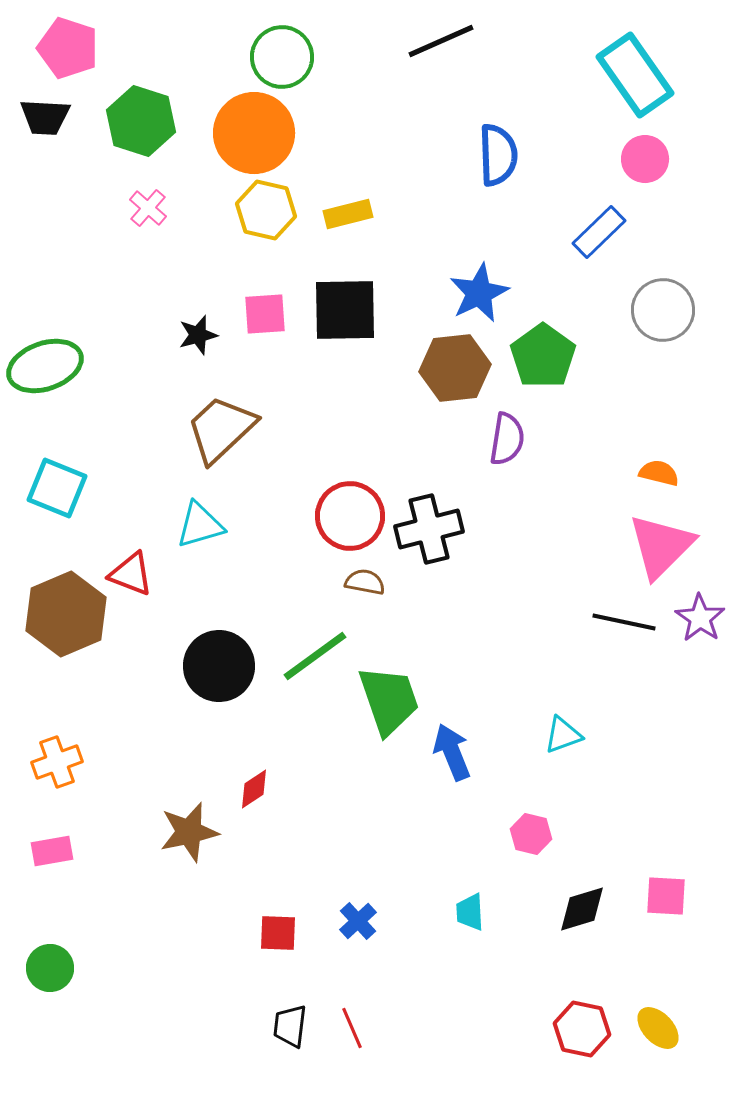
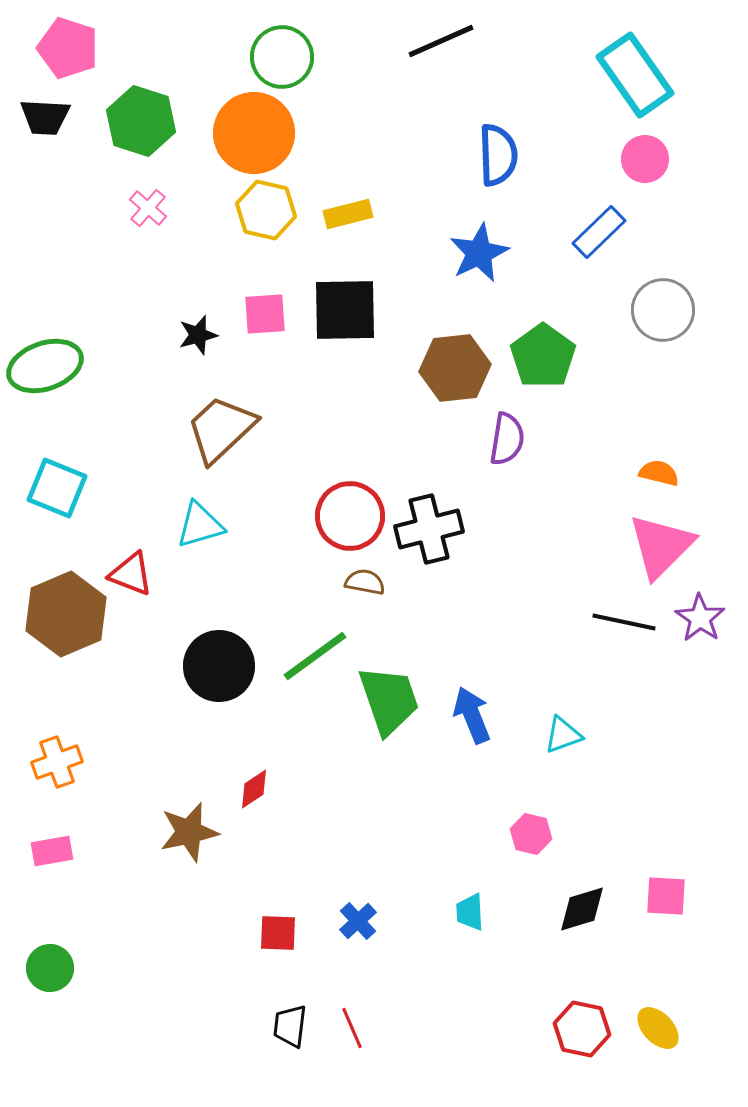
blue star at (479, 293): moved 40 px up
blue arrow at (452, 752): moved 20 px right, 37 px up
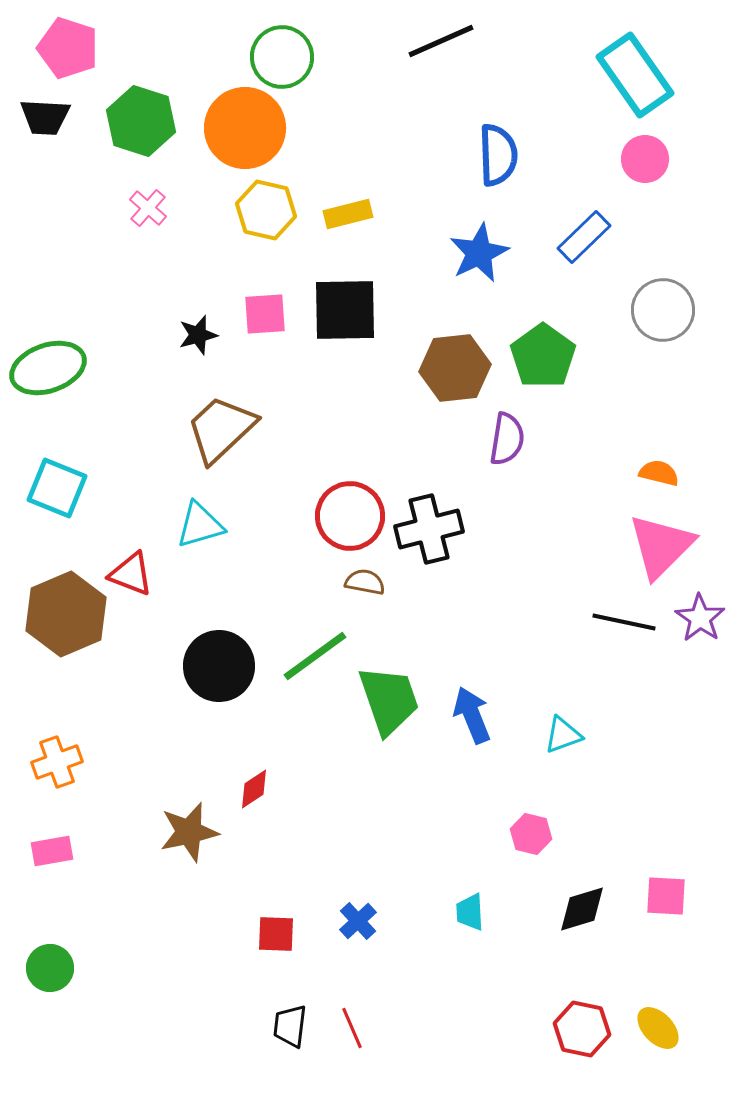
orange circle at (254, 133): moved 9 px left, 5 px up
blue rectangle at (599, 232): moved 15 px left, 5 px down
green ellipse at (45, 366): moved 3 px right, 2 px down
red square at (278, 933): moved 2 px left, 1 px down
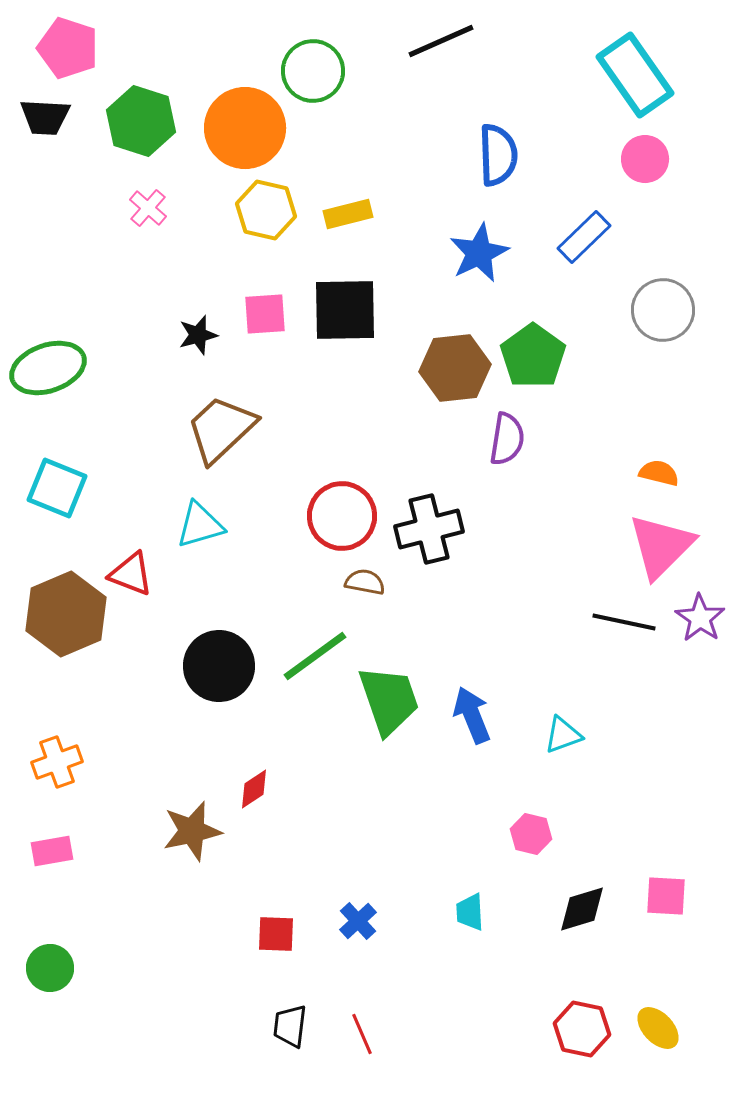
green circle at (282, 57): moved 31 px right, 14 px down
green pentagon at (543, 356): moved 10 px left
red circle at (350, 516): moved 8 px left
brown star at (189, 832): moved 3 px right, 1 px up
red line at (352, 1028): moved 10 px right, 6 px down
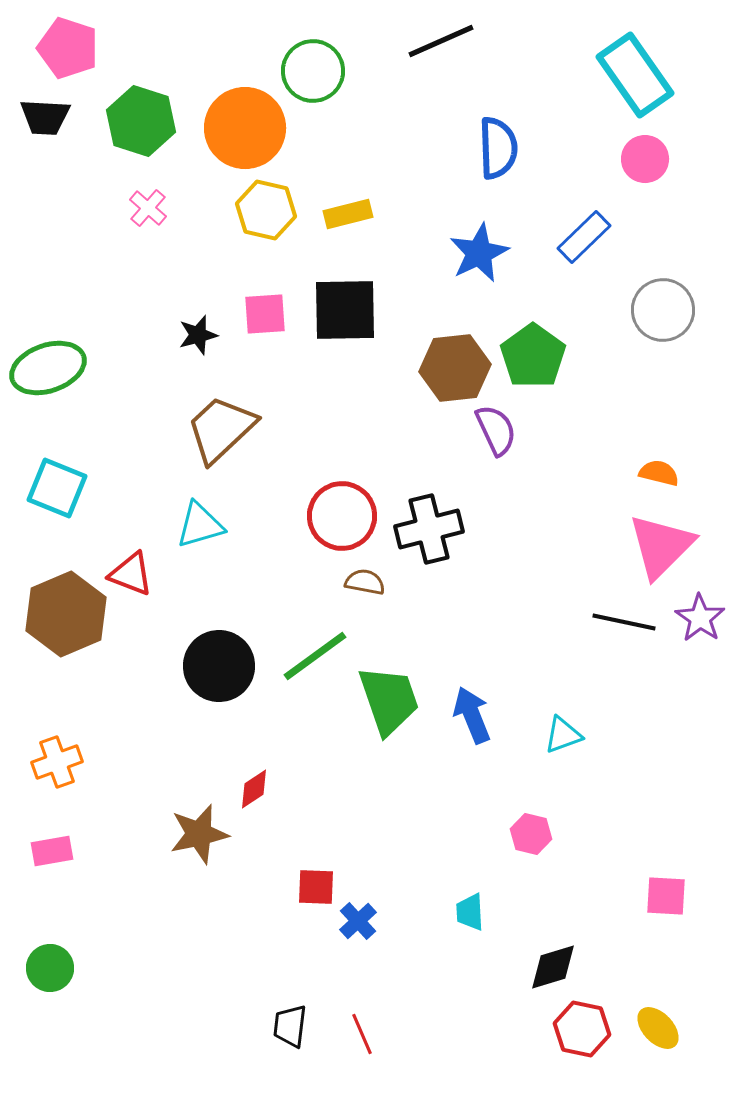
blue semicircle at (498, 155): moved 7 px up
purple semicircle at (507, 439): moved 11 px left, 9 px up; rotated 34 degrees counterclockwise
brown star at (192, 831): moved 7 px right, 3 px down
black diamond at (582, 909): moved 29 px left, 58 px down
red square at (276, 934): moved 40 px right, 47 px up
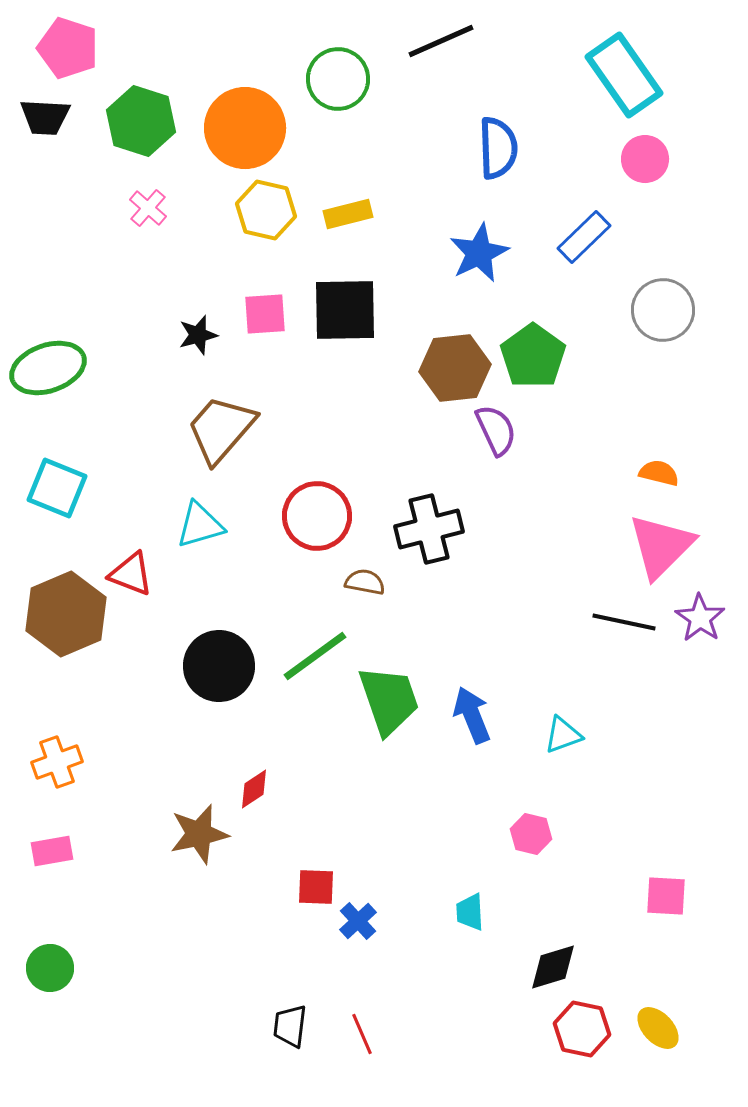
green circle at (313, 71): moved 25 px right, 8 px down
cyan rectangle at (635, 75): moved 11 px left
brown trapezoid at (221, 429): rotated 6 degrees counterclockwise
red circle at (342, 516): moved 25 px left
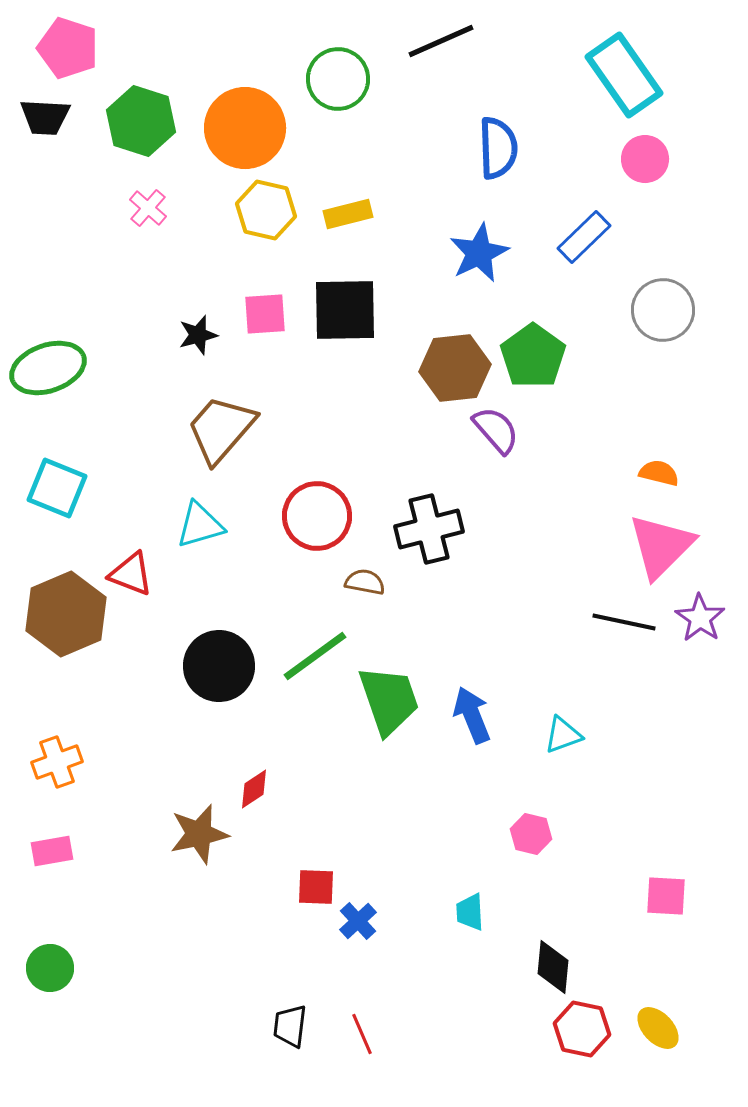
purple semicircle at (496, 430): rotated 16 degrees counterclockwise
black diamond at (553, 967): rotated 68 degrees counterclockwise
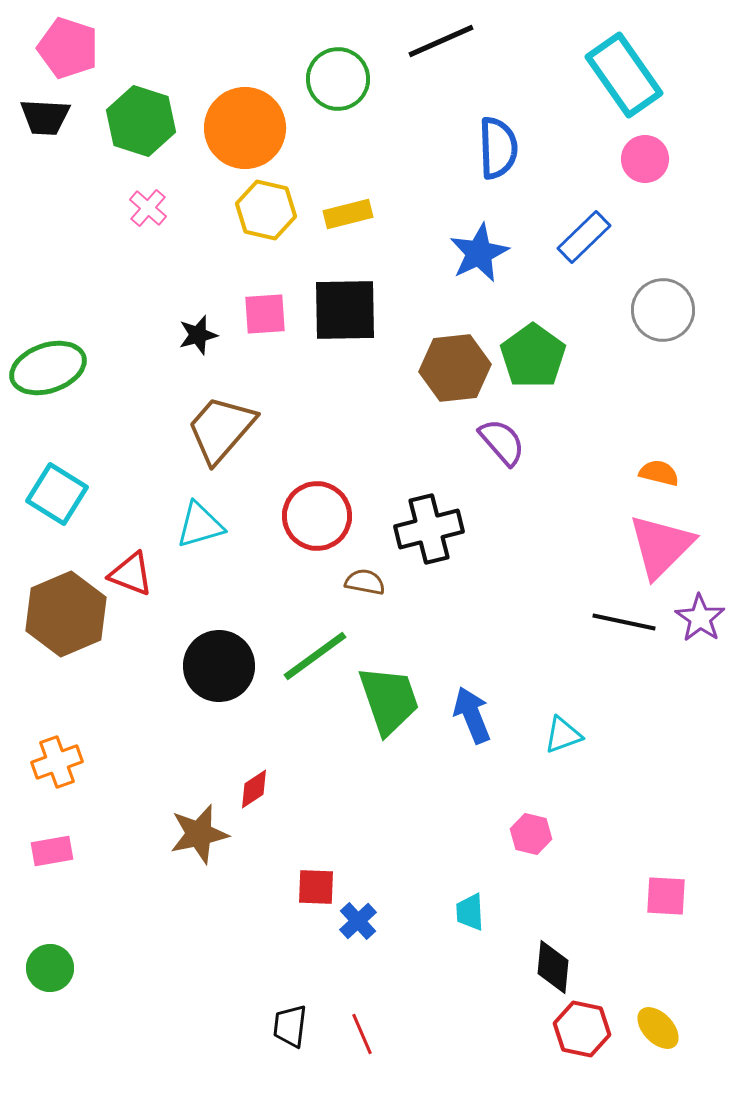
purple semicircle at (496, 430): moved 6 px right, 12 px down
cyan square at (57, 488): moved 6 px down; rotated 10 degrees clockwise
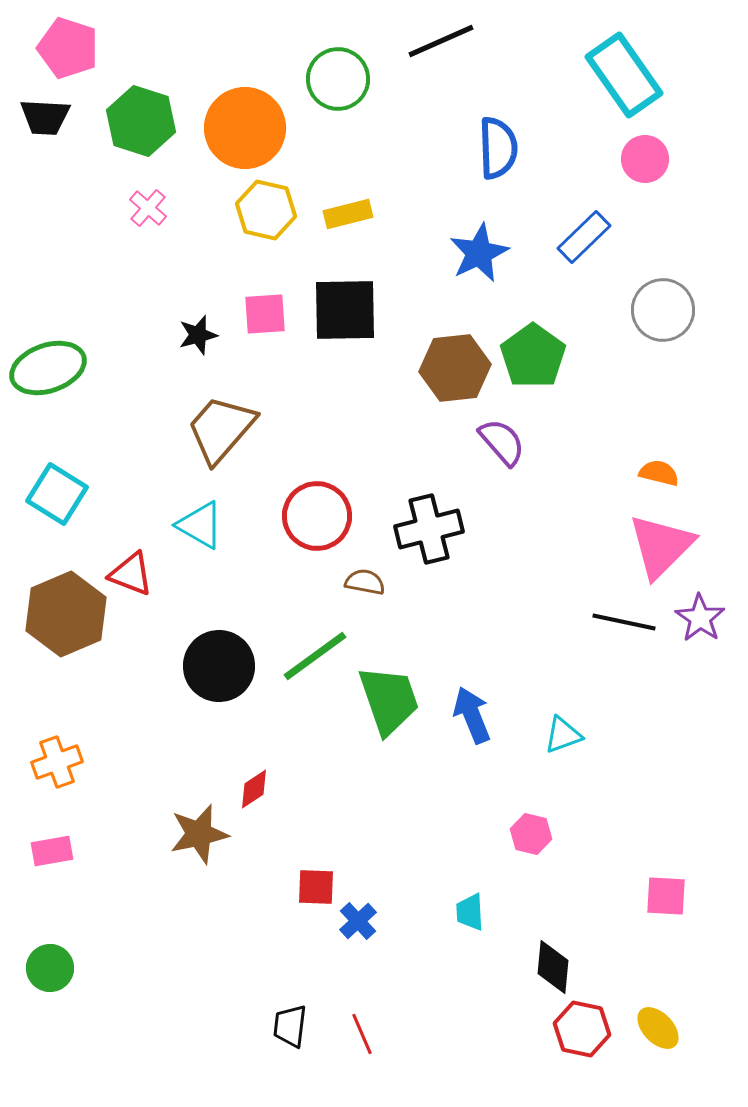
cyan triangle at (200, 525): rotated 46 degrees clockwise
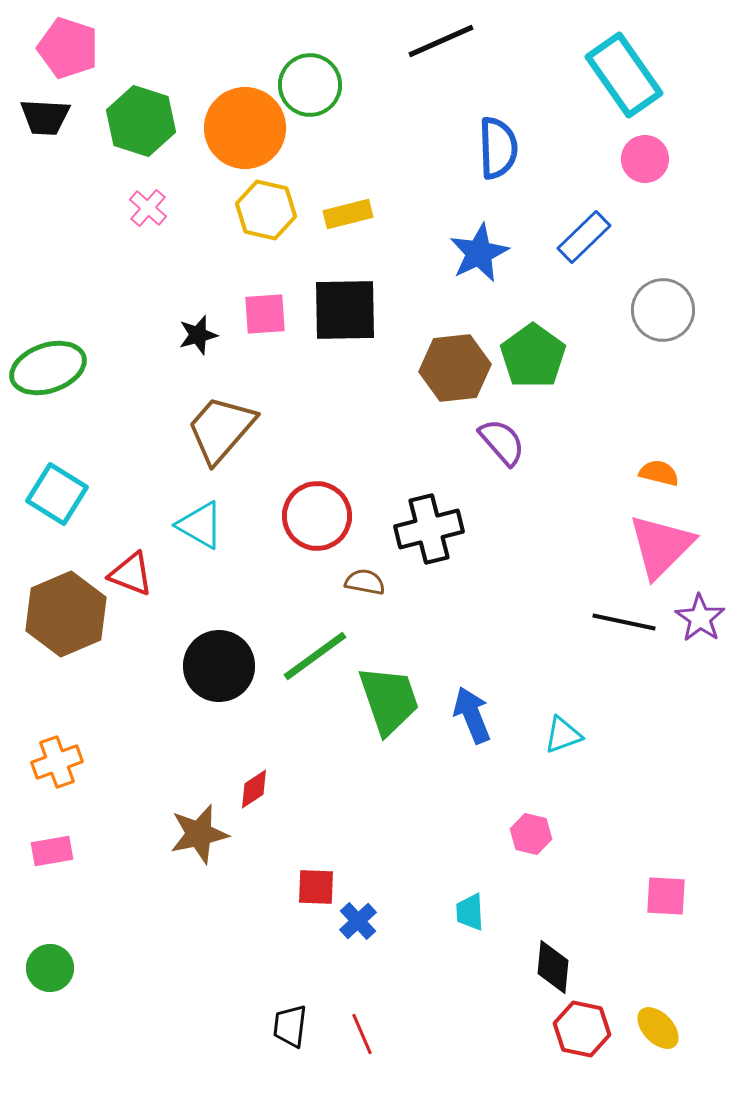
green circle at (338, 79): moved 28 px left, 6 px down
